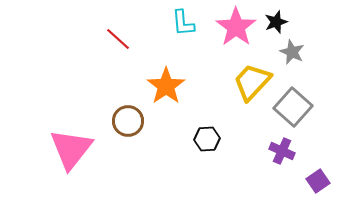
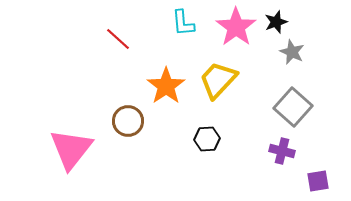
yellow trapezoid: moved 34 px left, 2 px up
purple cross: rotated 10 degrees counterclockwise
purple square: rotated 25 degrees clockwise
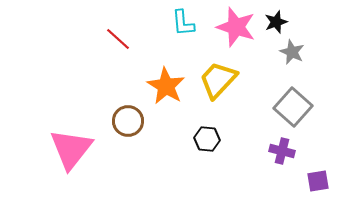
pink star: rotated 18 degrees counterclockwise
orange star: rotated 6 degrees counterclockwise
black hexagon: rotated 10 degrees clockwise
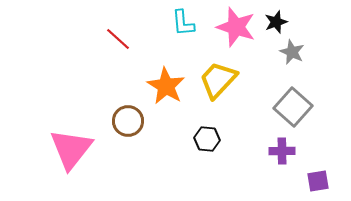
purple cross: rotated 15 degrees counterclockwise
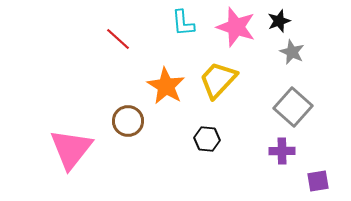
black star: moved 3 px right, 1 px up
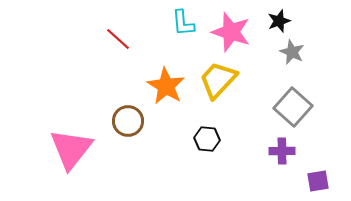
pink star: moved 5 px left, 5 px down
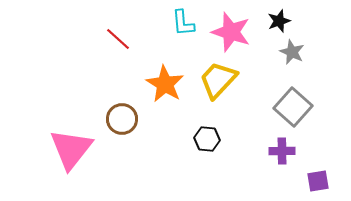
orange star: moved 1 px left, 2 px up
brown circle: moved 6 px left, 2 px up
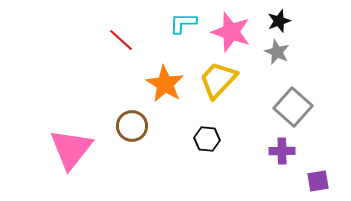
cyan L-shape: rotated 96 degrees clockwise
red line: moved 3 px right, 1 px down
gray star: moved 15 px left
brown circle: moved 10 px right, 7 px down
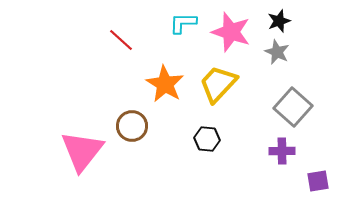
yellow trapezoid: moved 4 px down
pink triangle: moved 11 px right, 2 px down
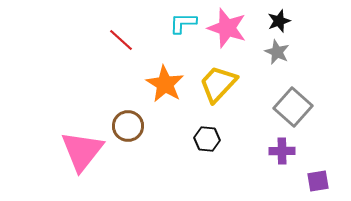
pink star: moved 4 px left, 4 px up
brown circle: moved 4 px left
